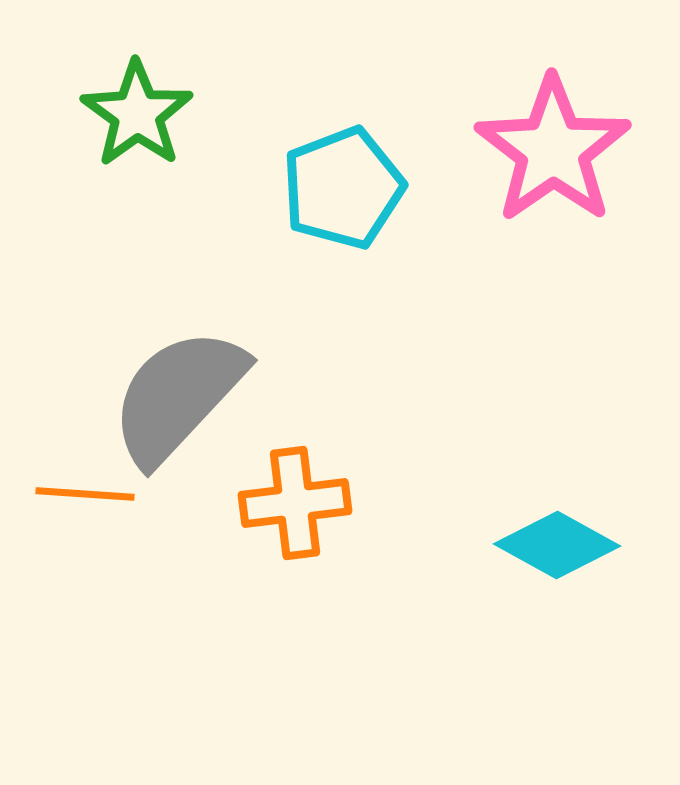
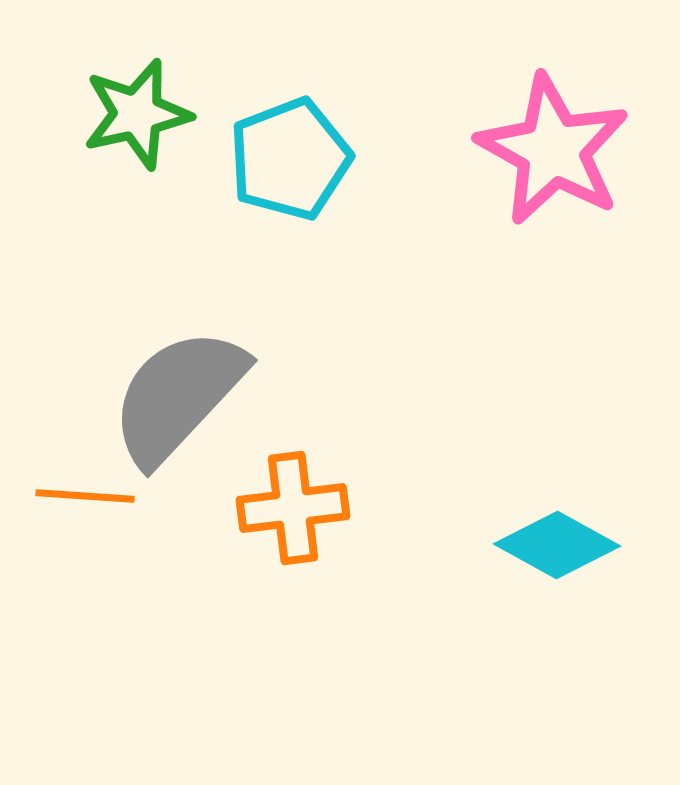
green star: rotated 23 degrees clockwise
pink star: rotated 8 degrees counterclockwise
cyan pentagon: moved 53 px left, 29 px up
orange line: moved 2 px down
orange cross: moved 2 px left, 5 px down
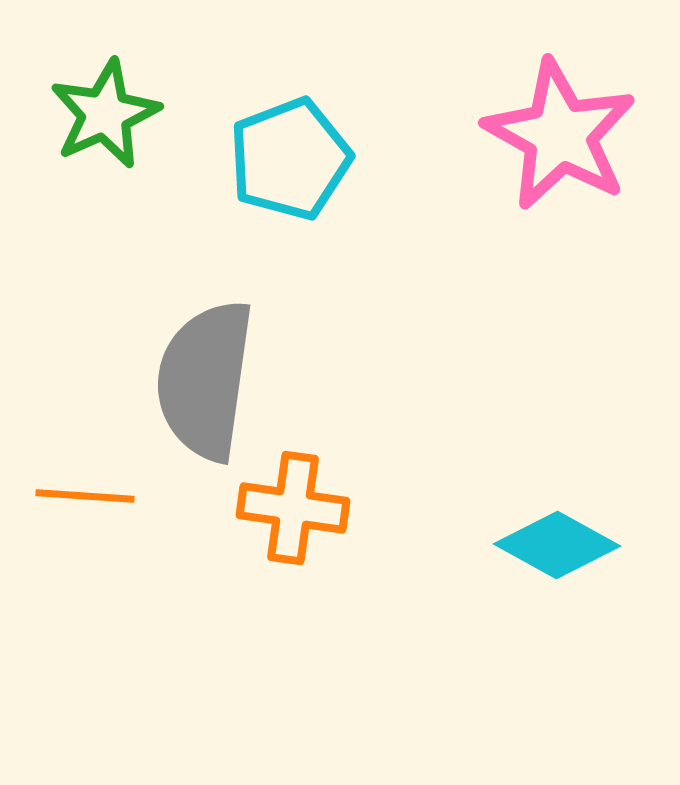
green star: moved 32 px left; rotated 11 degrees counterclockwise
pink star: moved 7 px right, 15 px up
gray semicircle: moved 27 px right, 16 px up; rotated 35 degrees counterclockwise
orange cross: rotated 15 degrees clockwise
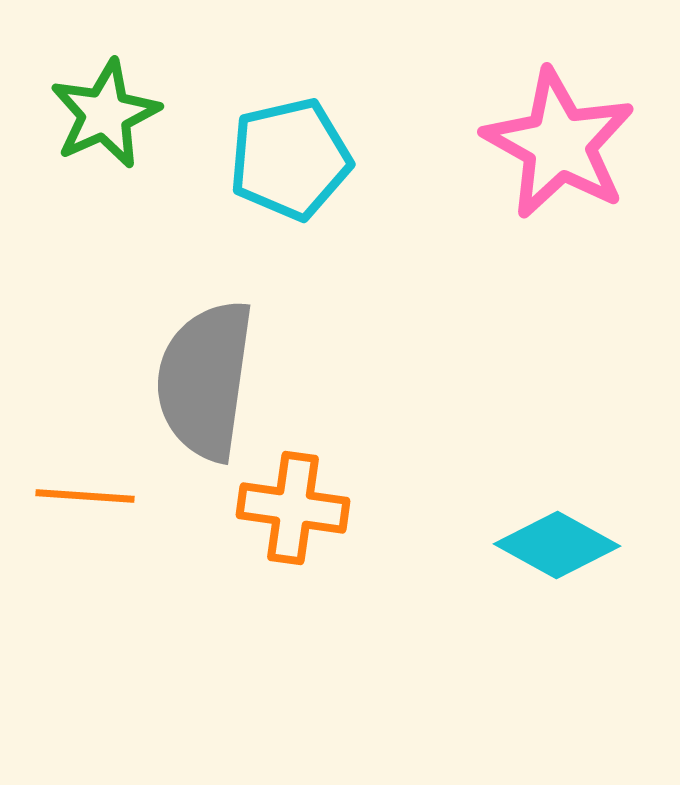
pink star: moved 1 px left, 9 px down
cyan pentagon: rotated 8 degrees clockwise
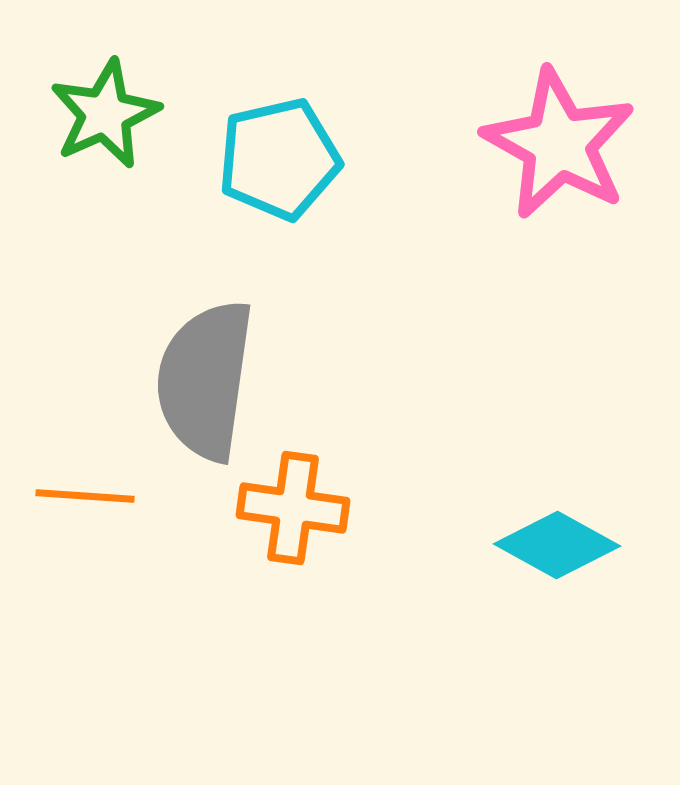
cyan pentagon: moved 11 px left
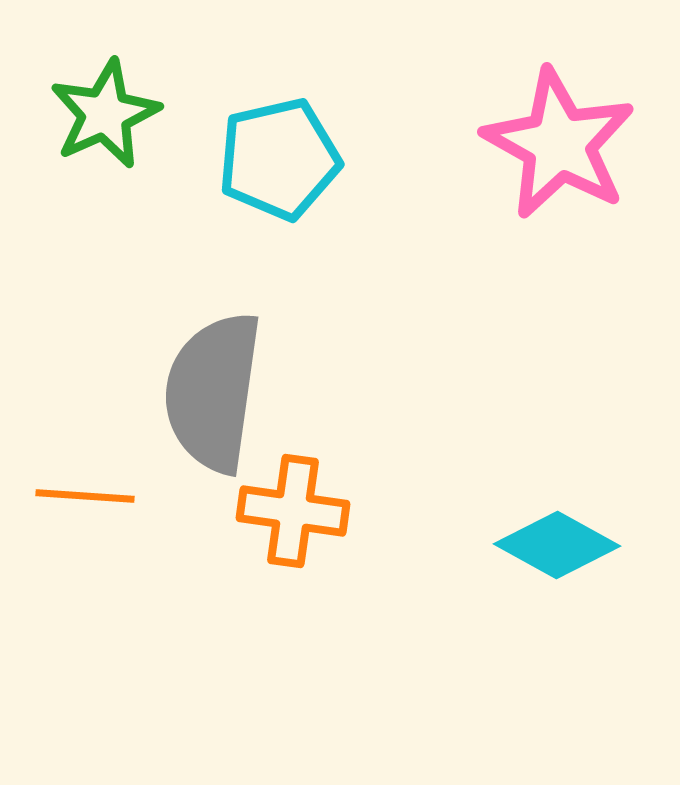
gray semicircle: moved 8 px right, 12 px down
orange cross: moved 3 px down
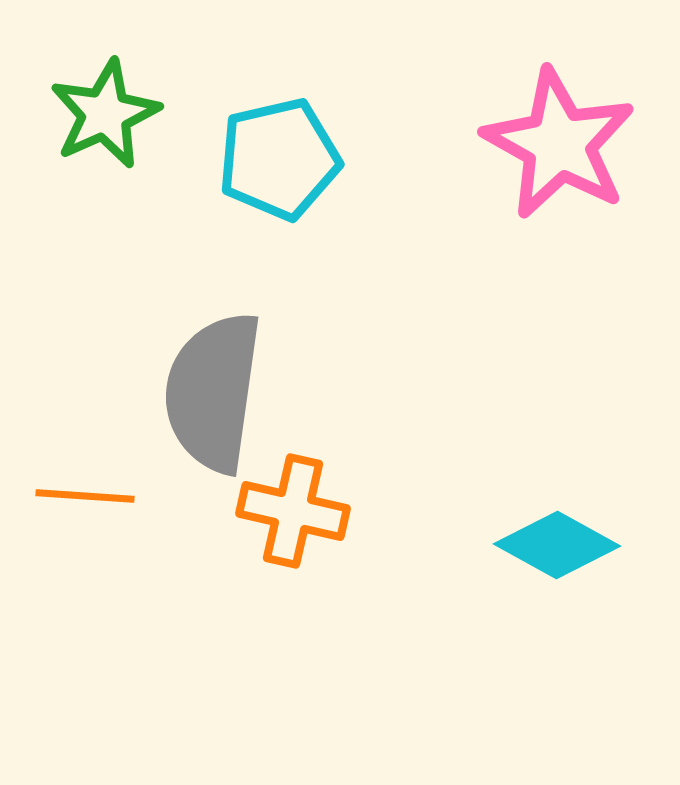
orange cross: rotated 5 degrees clockwise
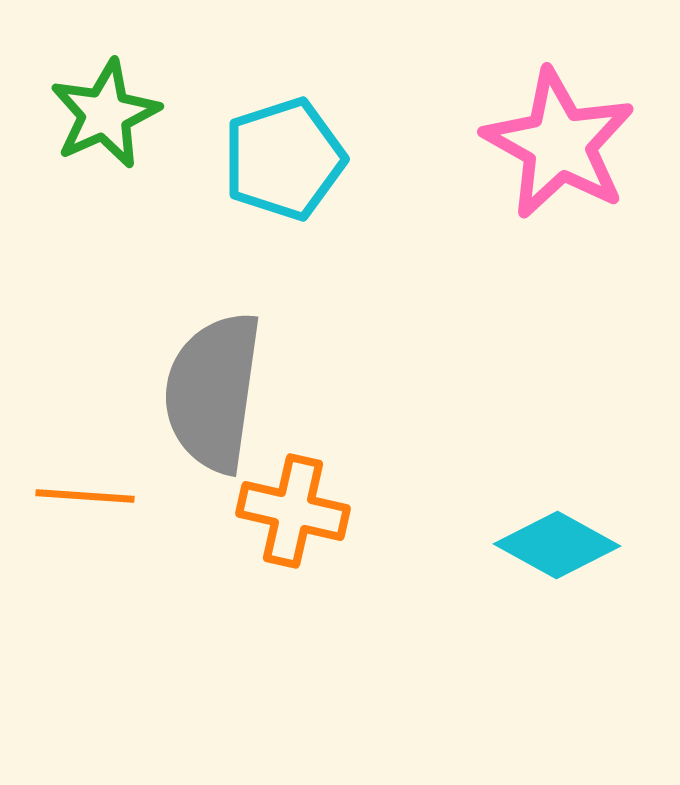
cyan pentagon: moved 5 px right; rotated 5 degrees counterclockwise
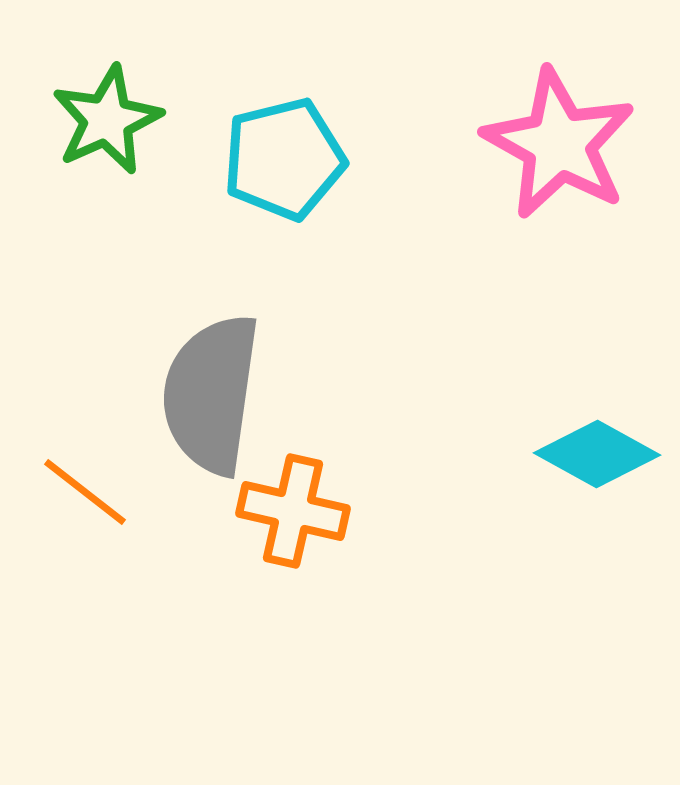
green star: moved 2 px right, 6 px down
cyan pentagon: rotated 4 degrees clockwise
gray semicircle: moved 2 px left, 2 px down
orange line: moved 4 px up; rotated 34 degrees clockwise
cyan diamond: moved 40 px right, 91 px up
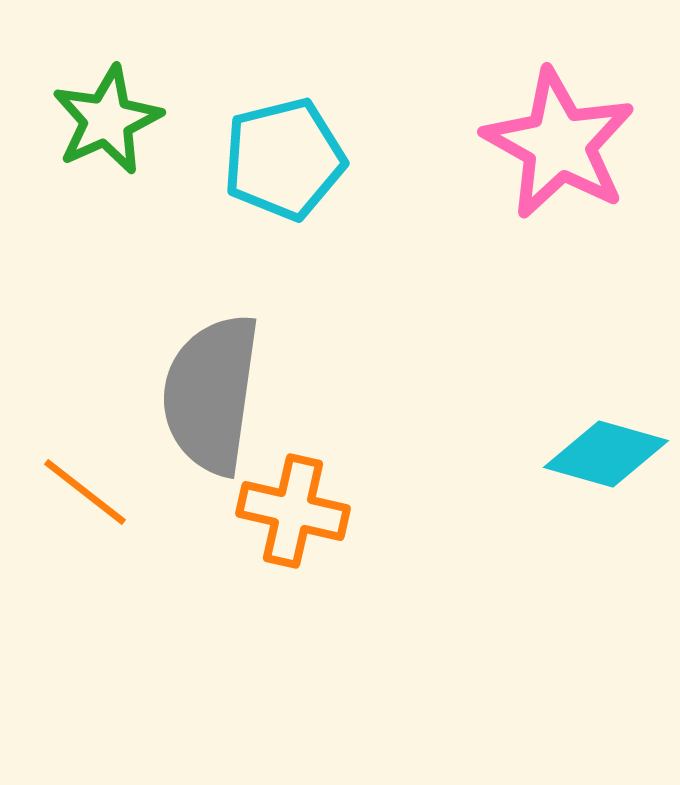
cyan diamond: moved 9 px right; rotated 13 degrees counterclockwise
